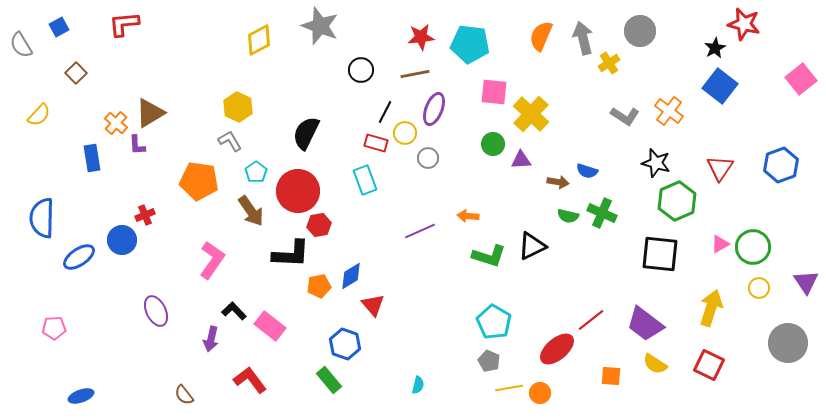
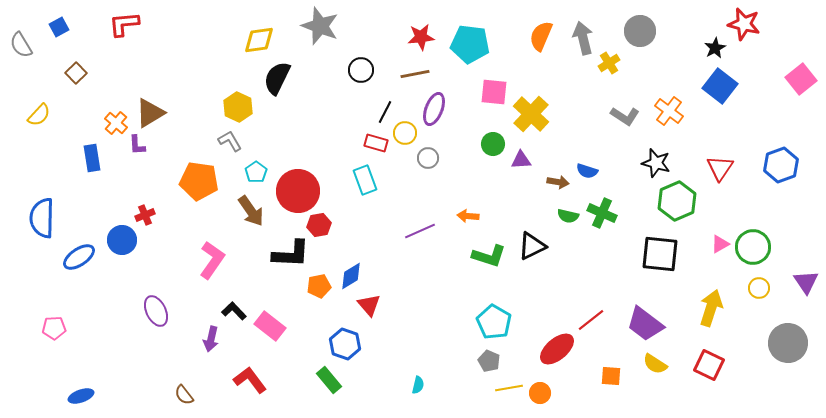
yellow diamond at (259, 40): rotated 20 degrees clockwise
black semicircle at (306, 133): moved 29 px left, 55 px up
red triangle at (373, 305): moved 4 px left
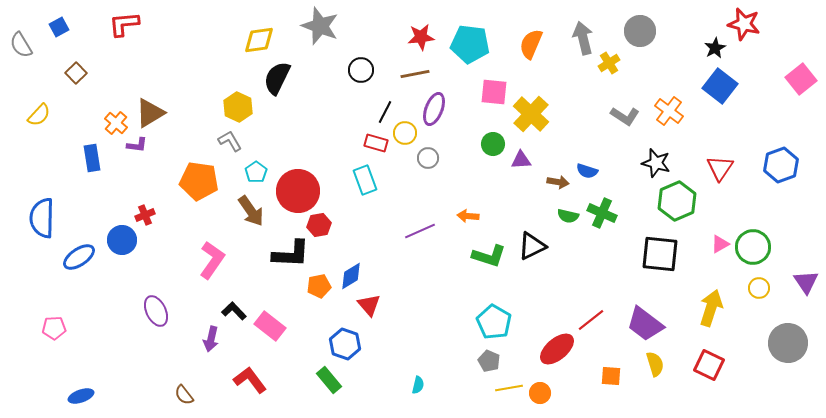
orange semicircle at (541, 36): moved 10 px left, 8 px down
purple L-shape at (137, 145): rotated 80 degrees counterclockwise
yellow semicircle at (655, 364): rotated 140 degrees counterclockwise
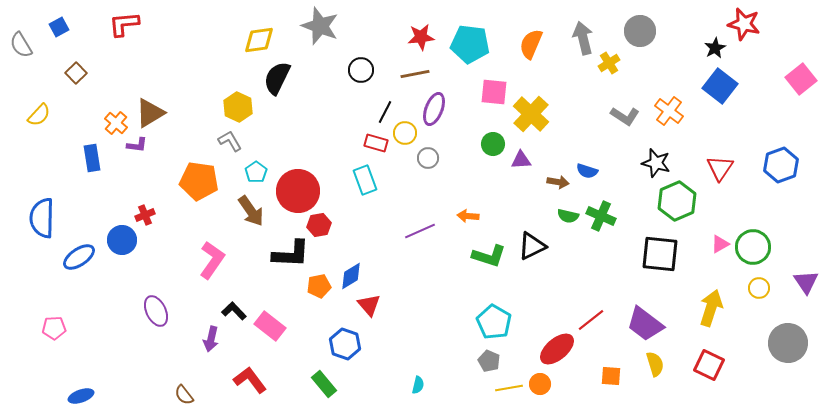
green cross at (602, 213): moved 1 px left, 3 px down
green rectangle at (329, 380): moved 5 px left, 4 px down
orange circle at (540, 393): moved 9 px up
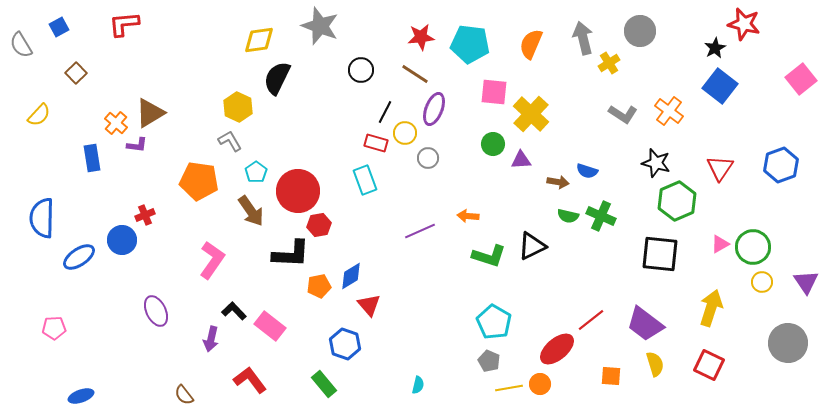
brown line at (415, 74): rotated 44 degrees clockwise
gray L-shape at (625, 116): moved 2 px left, 2 px up
yellow circle at (759, 288): moved 3 px right, 6 px up
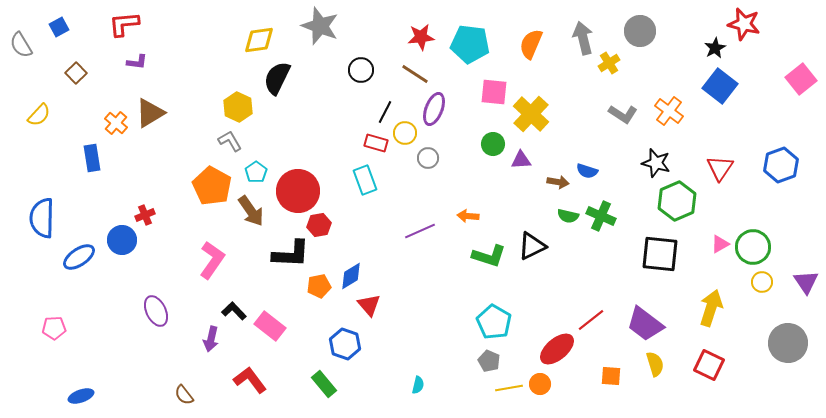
purple L-shape at (137, 145): moved 83 px up
orange pentagon at (199, 181): moved 13 px right, 5 px down; rotated 21 degrees clockwise
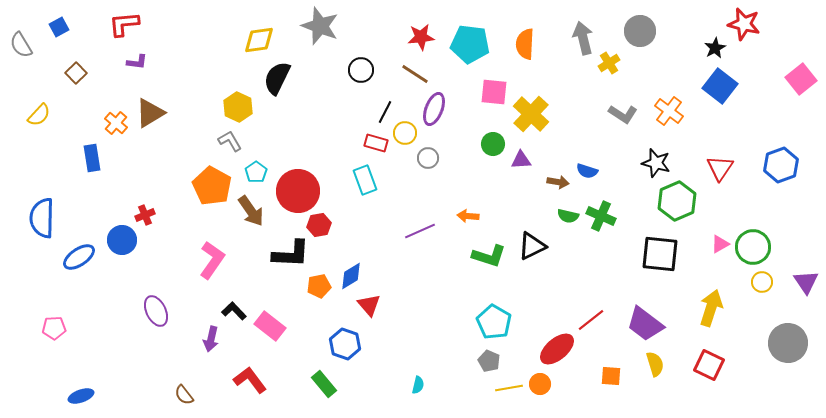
orange semicircle at (531, 44): moved 6 px left; rotated 20 degrees counterclockwise
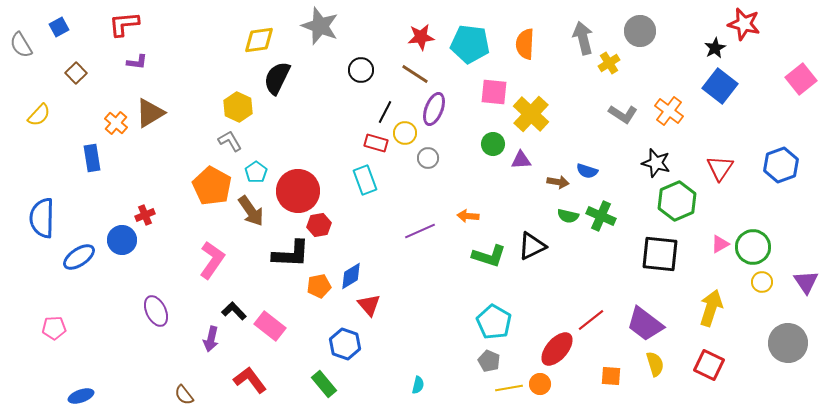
red ellipse at (557, 349): rotated 9 degrees counterclockwise
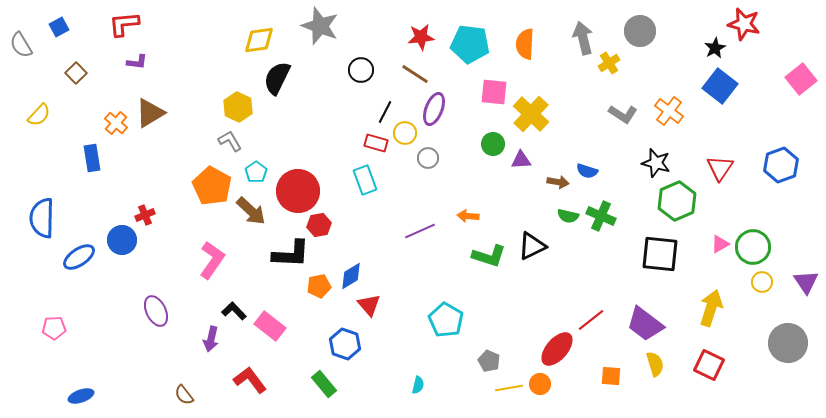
brown arrow at (251, 211): rotated 12 degrees counterclockwise
cyan pentagon at (494, 322): moved 48 px left, 2 px up
